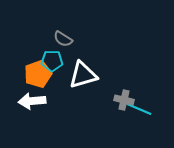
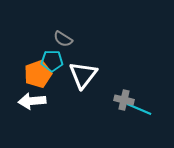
white triangle: rotated 36 degrees counterclockwise
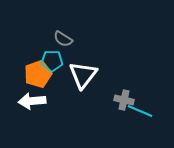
cyan line: moved 1 px right, 2 px down
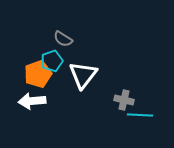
cyan pentagon: rotated 20 degrees counterclockwise
cyan line: moved 4 px down; rotated 20 degrees counterclockwise
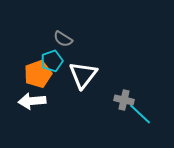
cyan line: moved 1 px up; rotated 40 degrees clockwise
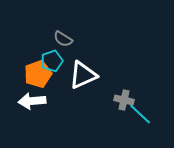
white triangle: rotated 28 degrees clockwise
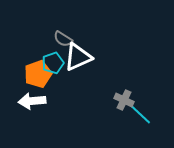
cyan pentagon: moved 1 px right, 2 px down
white triangle: moved 5 px left, 18 px up
gray cross: rotated 12 degrees clockwise
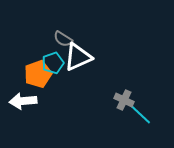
white arrow: moved 9 px left
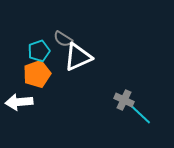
cyan pentagon: moved 14 px left, 12 px up
orange pentagon: moved 1 px left
white arrow: moved 4 px left, 1 px down
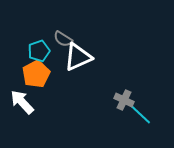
orange pentagon: moved 1 px left; rotated 8 degrees counterclockwise
white arrow: moved 3 px right; rotated 52 degrees clockwise
